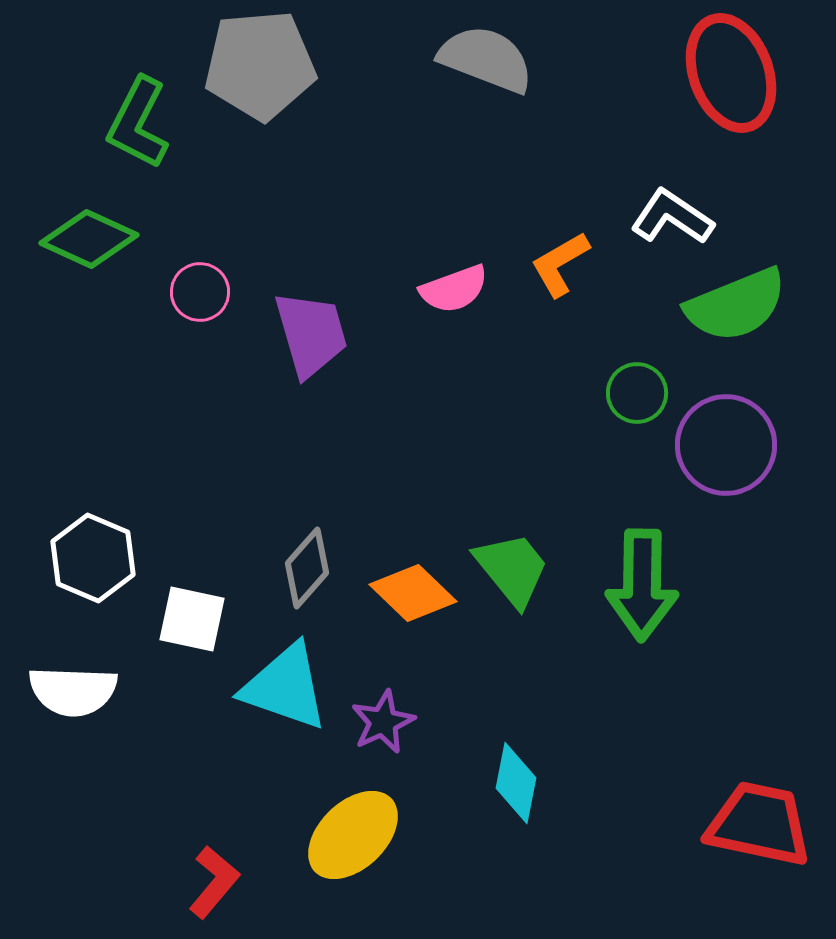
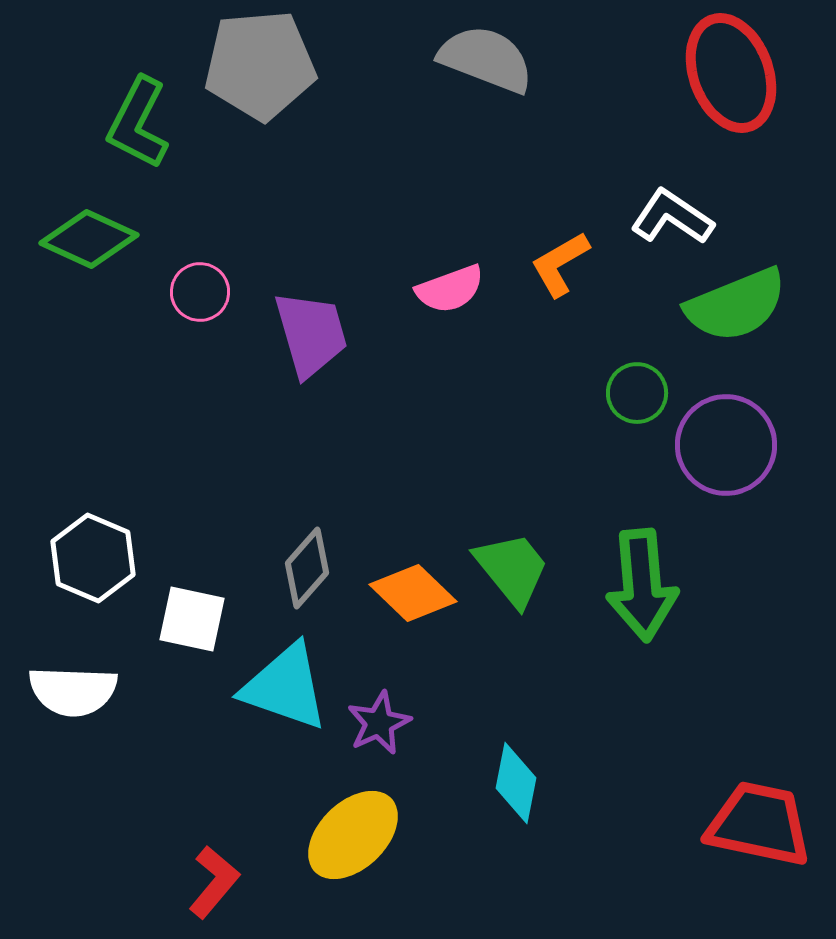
pink semicircle: moved 4 px left
green arrow: rotated 6 degrees counterclockwise
purple star: moved 4 px left, 1 px down
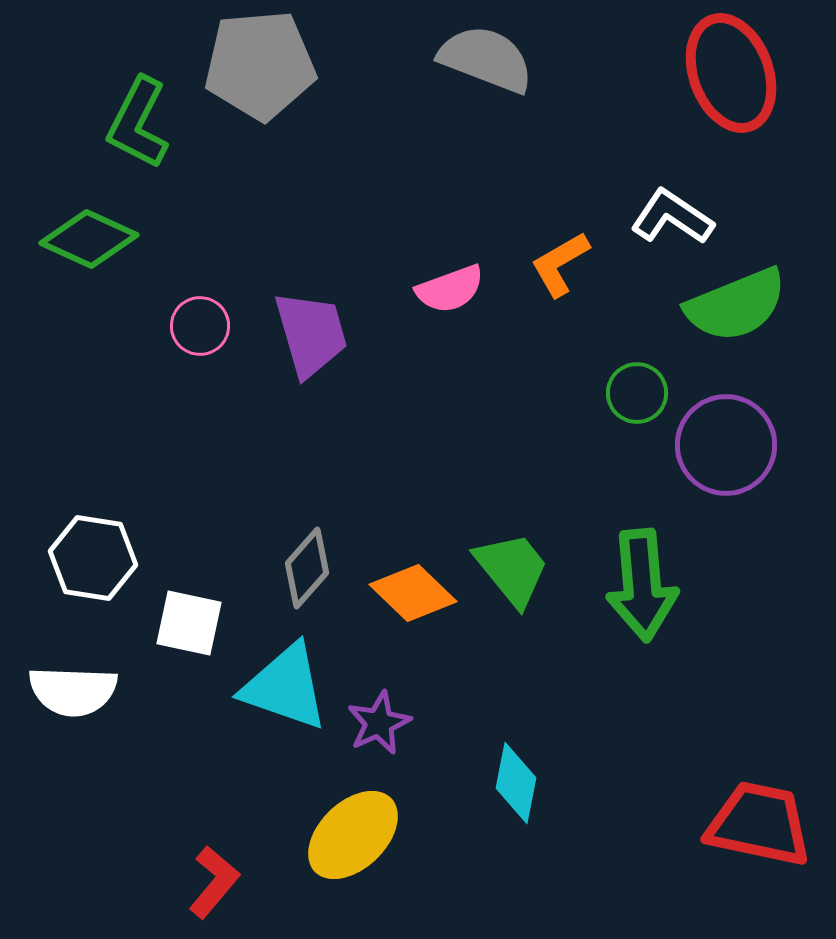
pink circle: moved 34 px down
white hexagon: rotated 14 degrees counterclockwise
white square: moved 3 px left, 4 px down
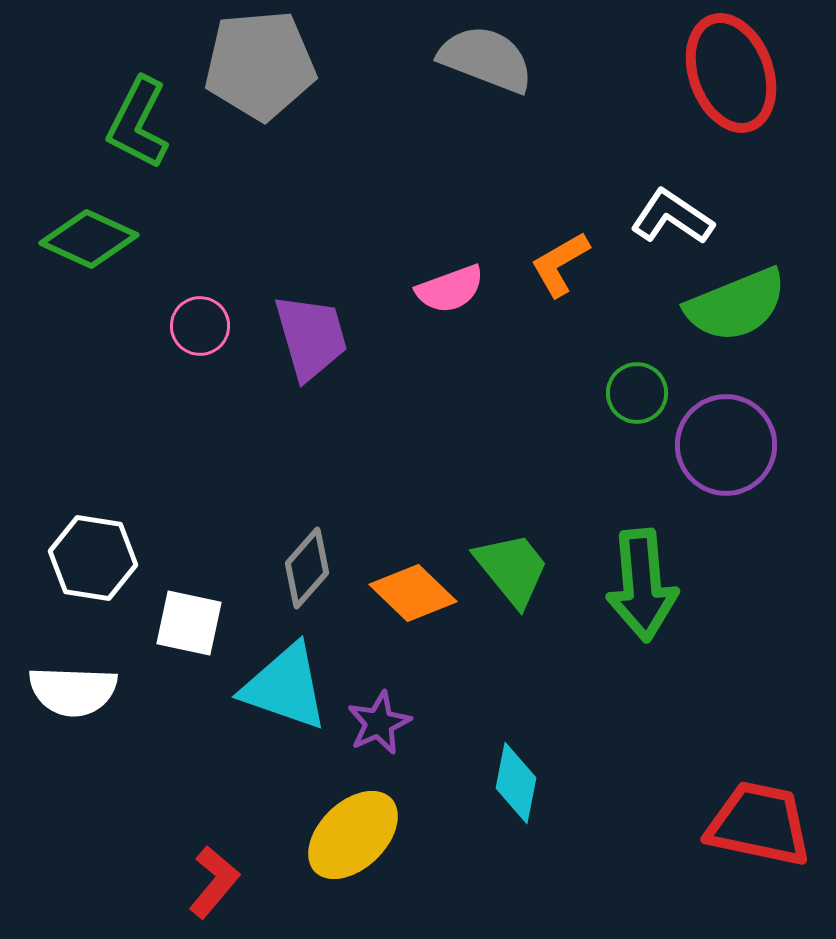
purple trapezoid: moved 3 px down
